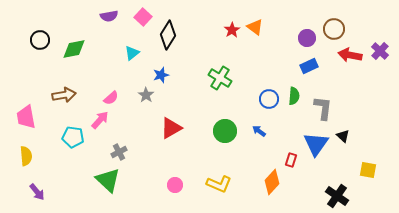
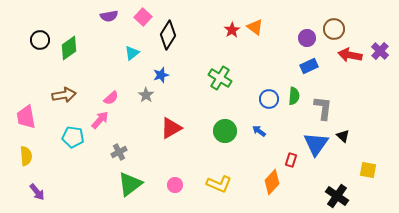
green diamond: moved 5 px left, 1 px up; rotated 25 degrees counterclockwise
green triangle: moved 22 px right, 4 px down; rotated 40 degrees clockwise
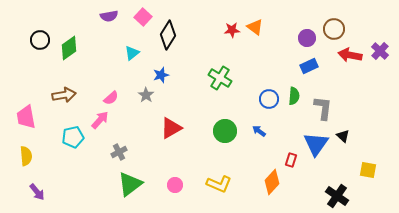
red star: rotated 28 degrees clockwise
cyan pentagon: rotated 20 degrees counterclockwise
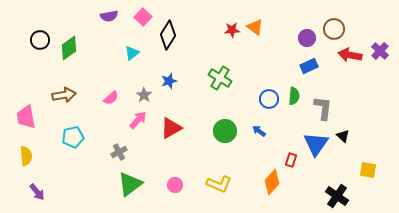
blue star: moved 8 px right, 6 px down
gray star: moved 2 px left
pink arrow: moved 38 px right
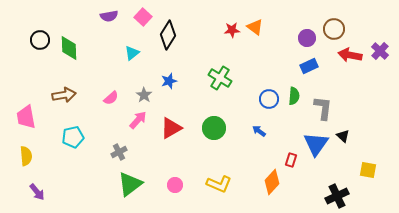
green diamond: rotated 55 degrees counterclockwise
green circle: moved 11 px left, 3 px up
black cross: rotated 30 degrees clockwise
